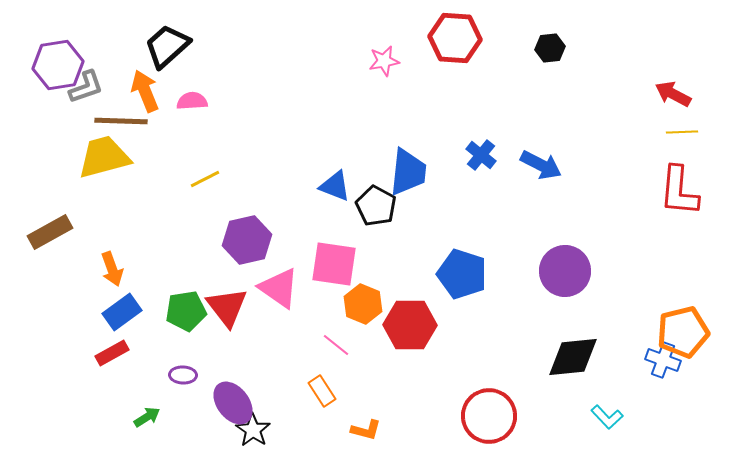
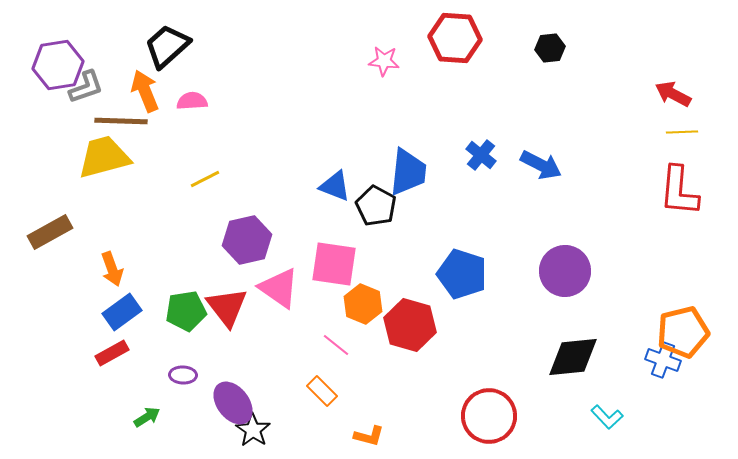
pink star at (384, 61): rotated 16 degrees clockwise
red hexagon at (410, 325): rotated 15 degrees clockwise
orange rectangle at (322, 391): rotated 12 degrees counterclockwise
orange L-shape at (366, 430): moved 3 px right, 6 px down
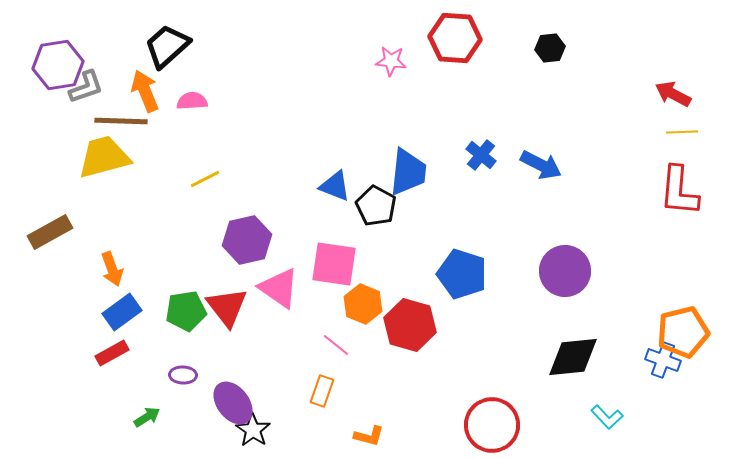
pink star at (384, 61): moved 7 px right
orange rectangle at (322, 391): rotated 64 degrees clockwise
red circle at (489, 416): moved 3 px right, 9 px down
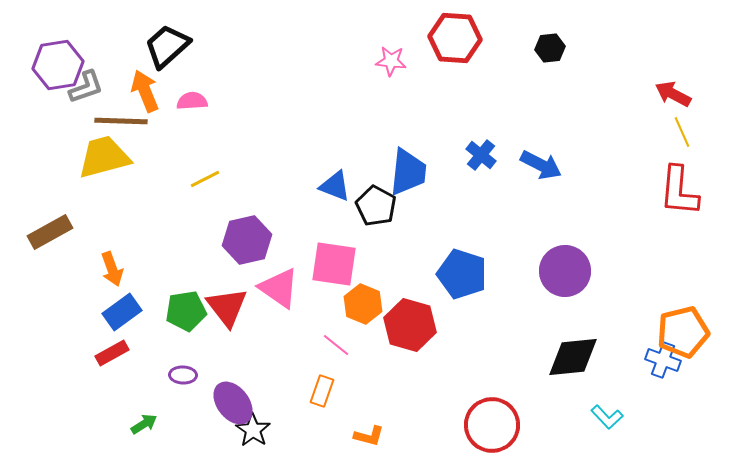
yellow line at (682, 132): rotated 68 degrees clockwise
green arrow at (147, 417): moved 3 px left, 7 px down
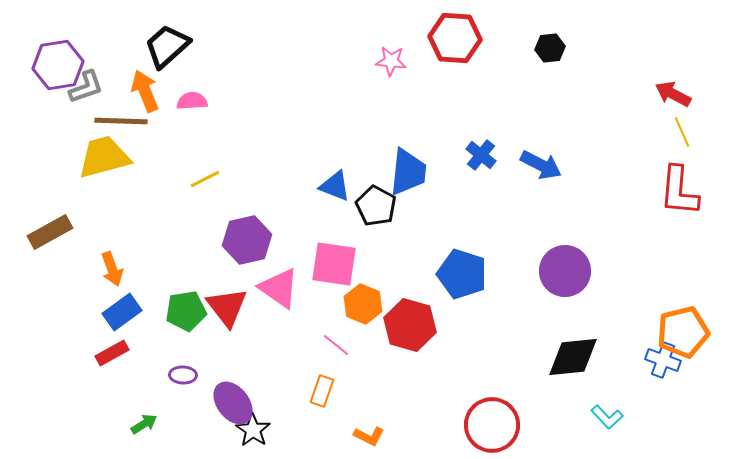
orange L-shape at (369, 436): rotated 12 degrees clockwise
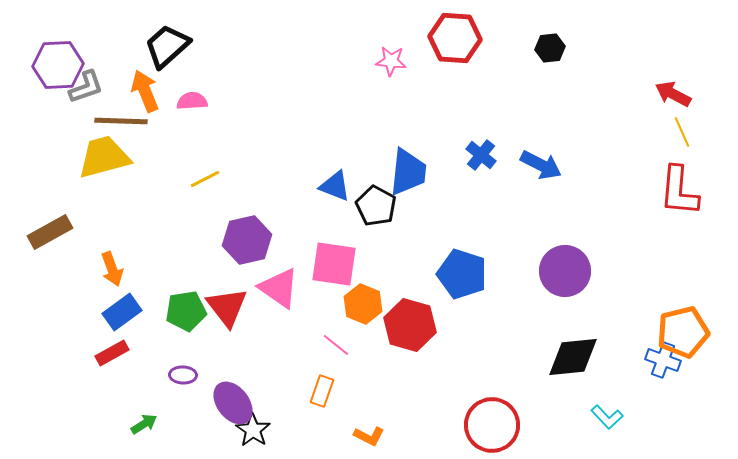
purple hexagon at (58, 65): rotated 6 degrees clockwise
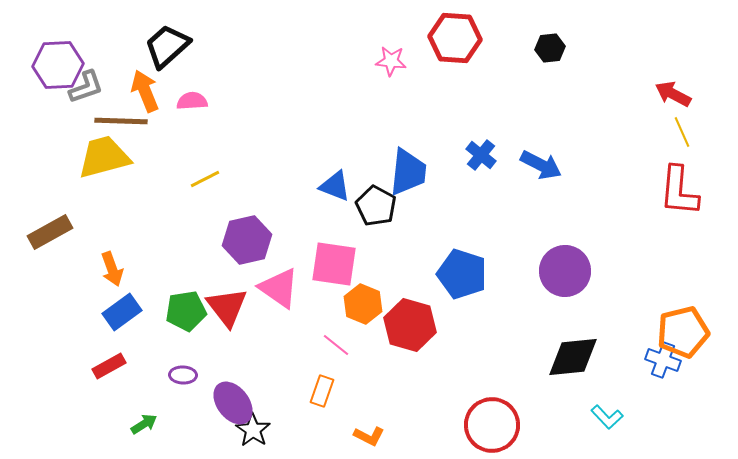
red rectangle at (112, 353): moved 3 px left, 13 px down
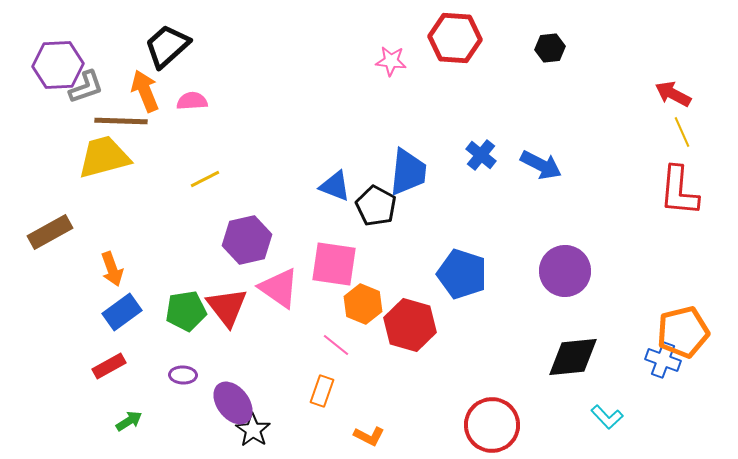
green arrow at (144, 424): moved 15 px left, 3 px up
